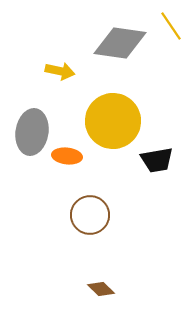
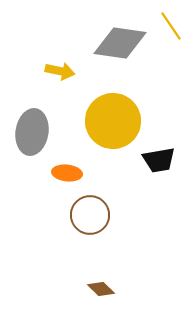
orange ellipse: moved 17 px down
black trapezoid: moved 2 px right
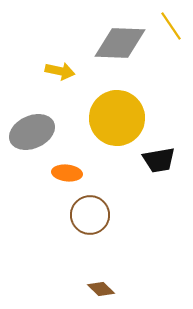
gray diamond: rotated 6 degrees counterclockwise
yellow circle: moved 4 px right, 3 px up
gray ellipse: rotated 57 degrees clockwise
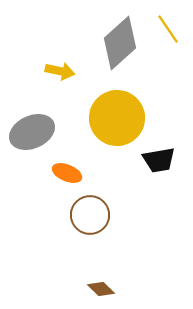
yellow line: moved 3 px left, 3 px down
gray diamond: rotated 44 degrees counterclockwise
orange ellipse: rotated 16 degrees clockwise
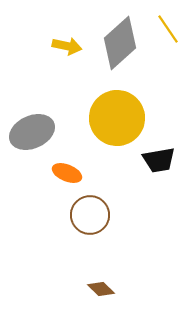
yellow arrow: moved 7 px right, 25 px up
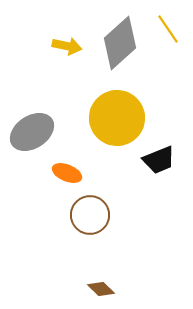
gray ellipse: rotated 9 degrees counterclockwise
black trapezoid: rotated 12 degrees counterclockwise
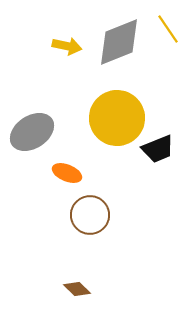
gray diamond: moved 1 px left, 1 px up; rotated 20 degrees clockwise
black trapezoid: moved 1 px left, 11 px up
brown diamond: moved 24 px left
